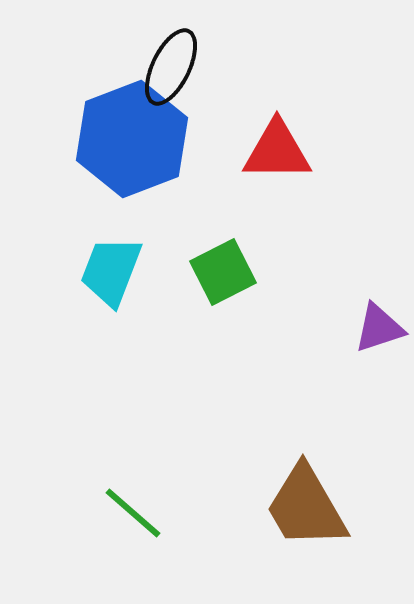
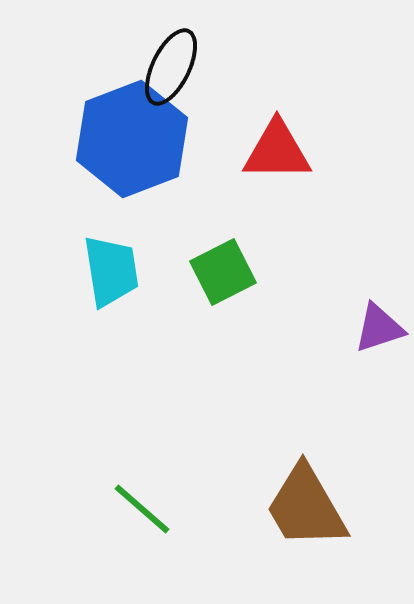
cyan trapezoid: rotated 150 degrees clockwise
green line: moved 9 px right, 4 px up
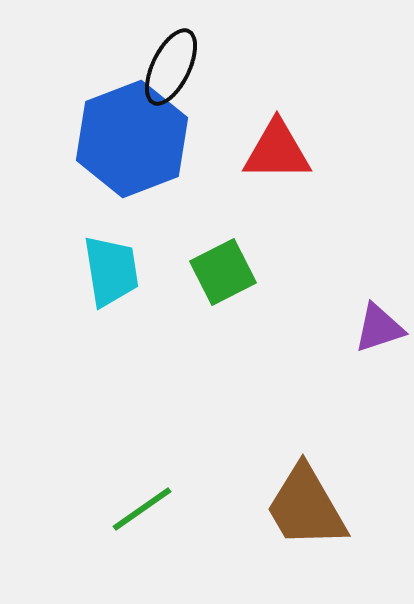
green line: rotated 76 degrees counterclockwise
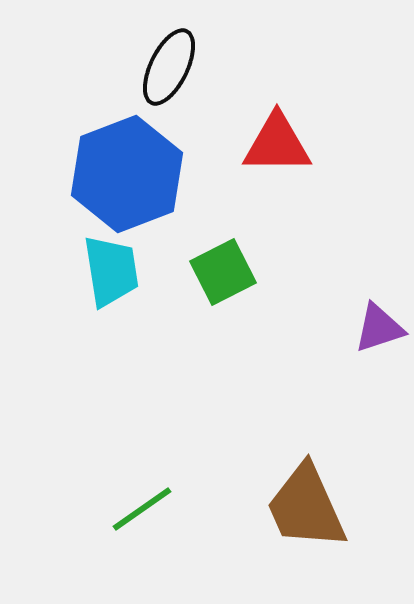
black ellipse: moved 2 px left
blue hexagon: moved 5 px left, 35 px down
red triangle: moved 7 px up
brown trapezoid: rotated 6 degrees clockwise
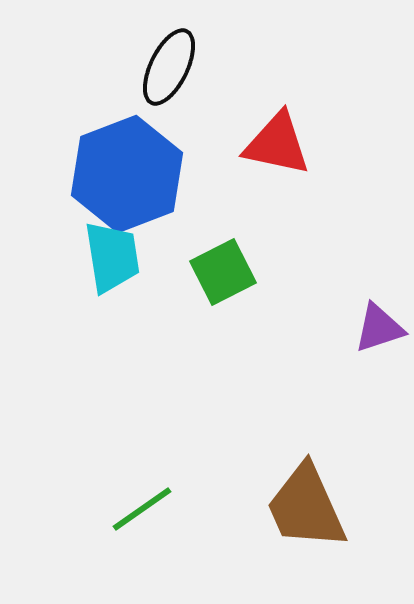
red triangle: rotated 12 degrees clockwise
cyan trapezoid: moved 1 px right, 14 px up
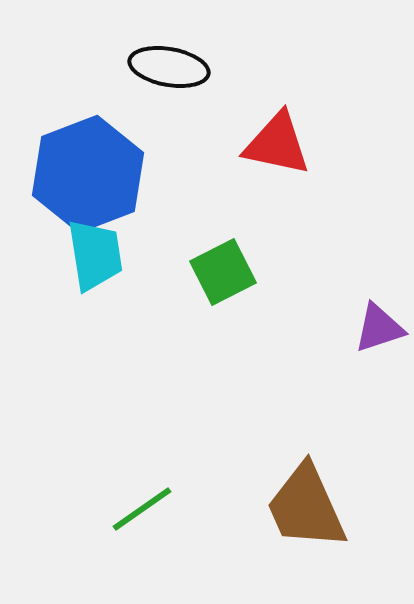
black ellipse: rotated 74 degrees clockwise
blue hexagon: moved 39 px left
cyan trapezoid: moved 17 px left, 2 px up
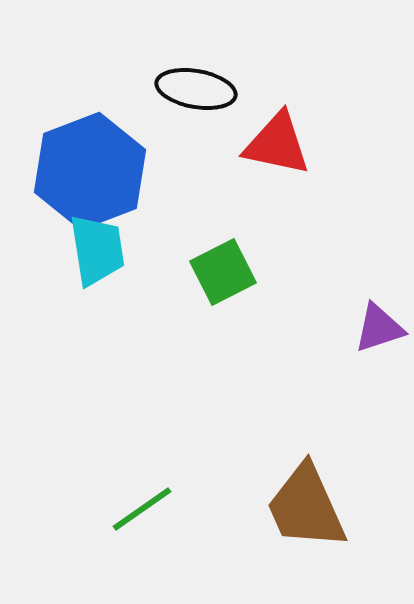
black ellipse: moved 27 px right, 22 px down
blue hexagon: moved 2 px right, 3 px up
cyan trapezoid: moved 2 px right, 5 px up
